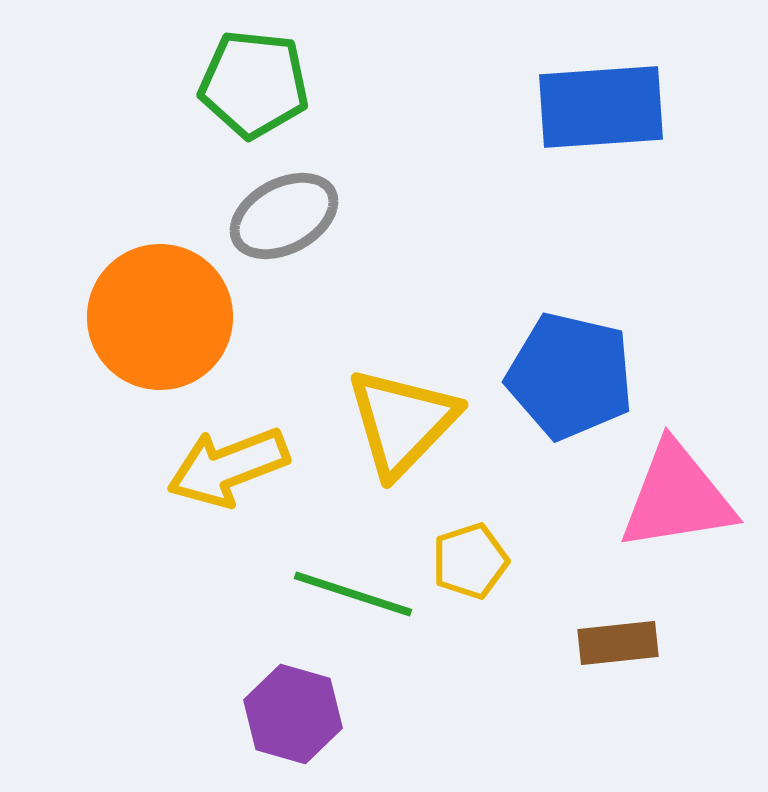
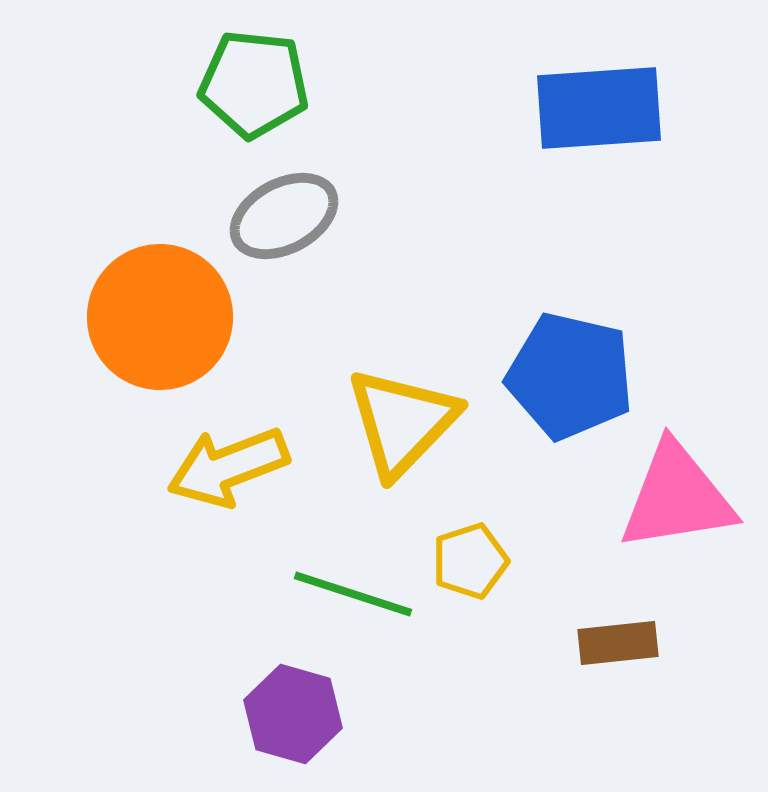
blue rectangle: moved 2 px left, 1 px down
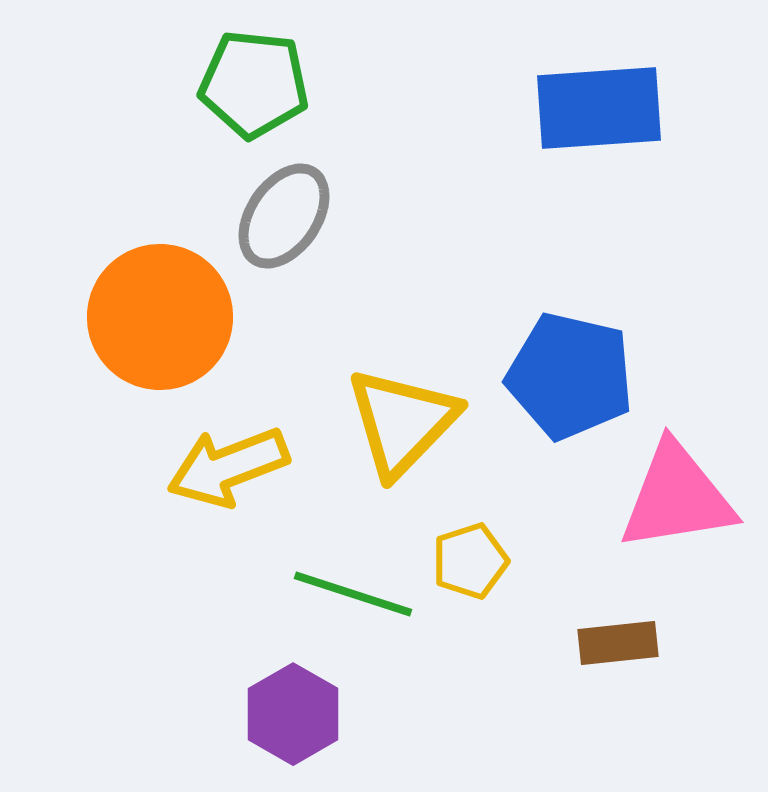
gray ellipse: rotated 28 degrees counterclockwise
purple hexagon: rotated 14 degrees clockwise
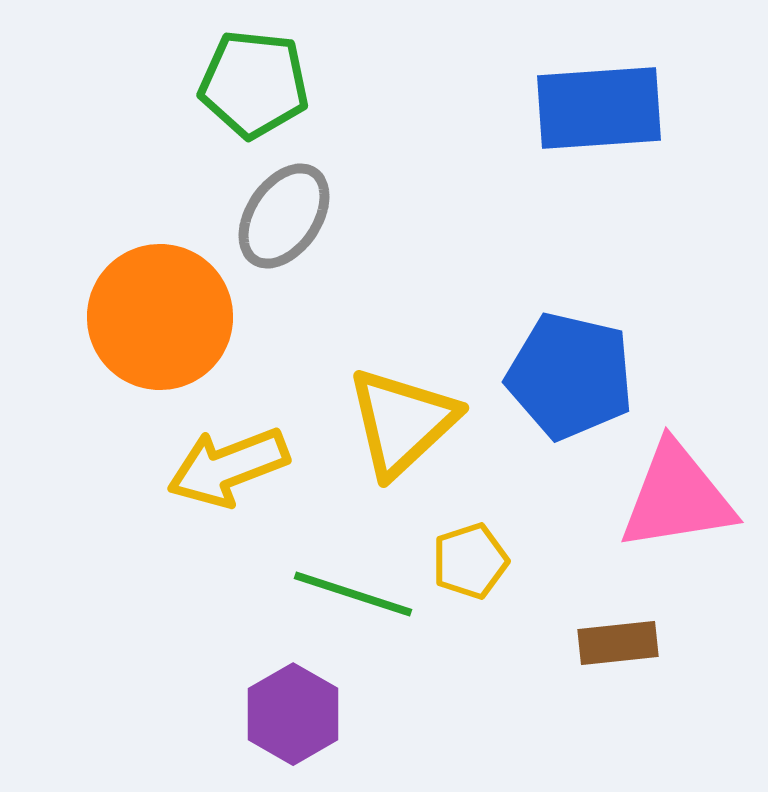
yellow triangle: rotated 3 degrees clockwise
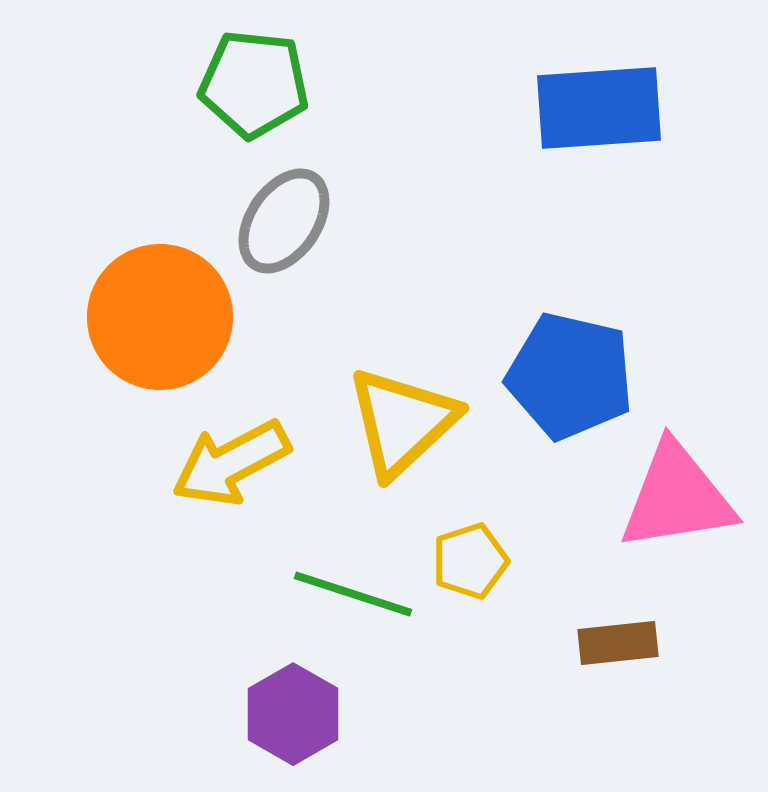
gray ellipse: moved 5 px down
yellow arrow: moved 3 px right, 4 px up; rotated 7 degrees counterclockwise
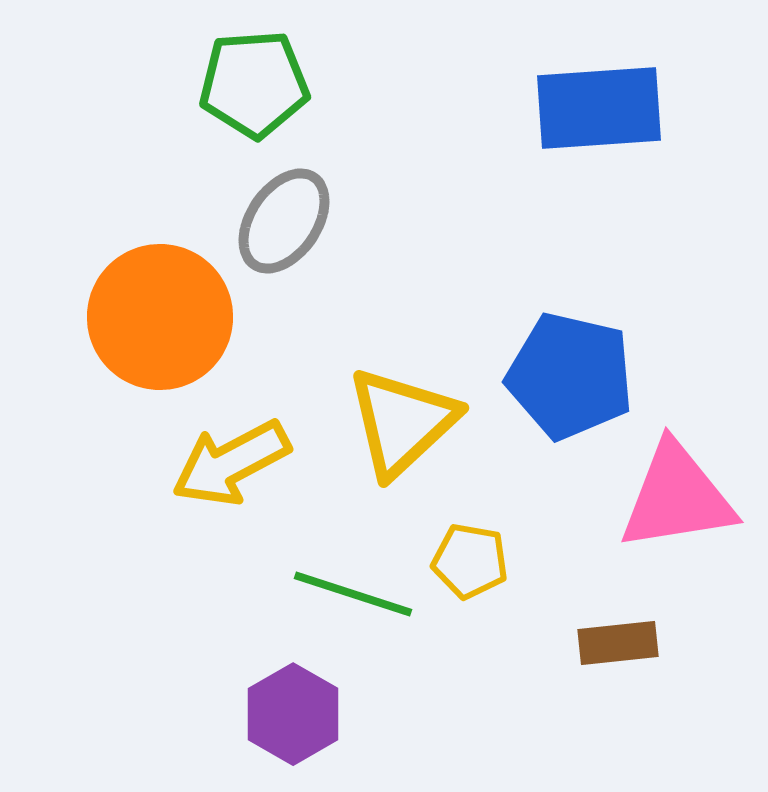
green pentagon: rotated 10 degrees counterclockwise
yellow pentagon: rotated 28 degrees clockwise
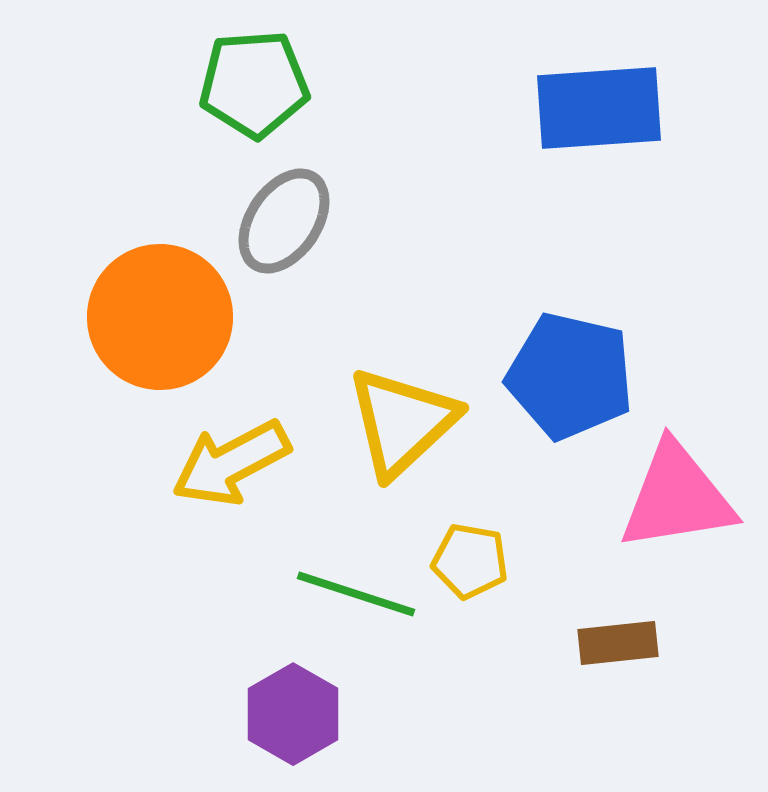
green line: moved 3 px right
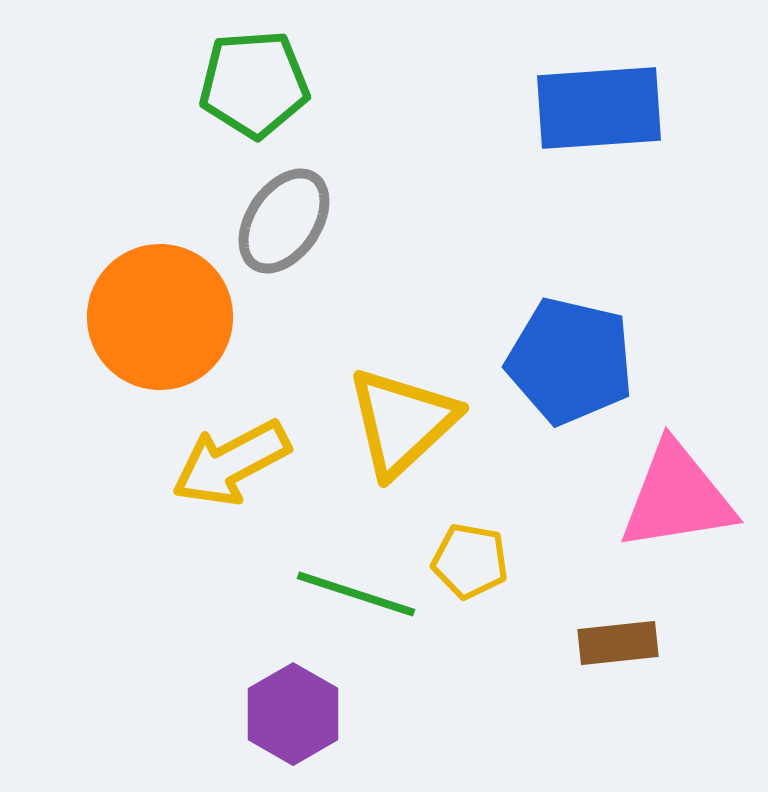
blue pentagon: moved 15 px up
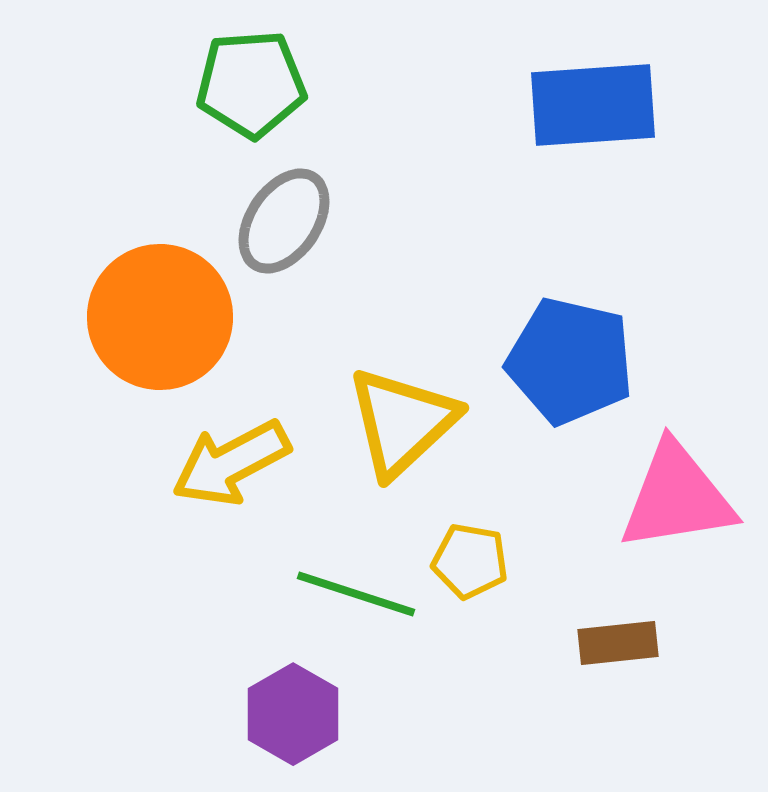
green pentagon: moved 3 px left
blue rectangle: moved 6 px left, 3 px up
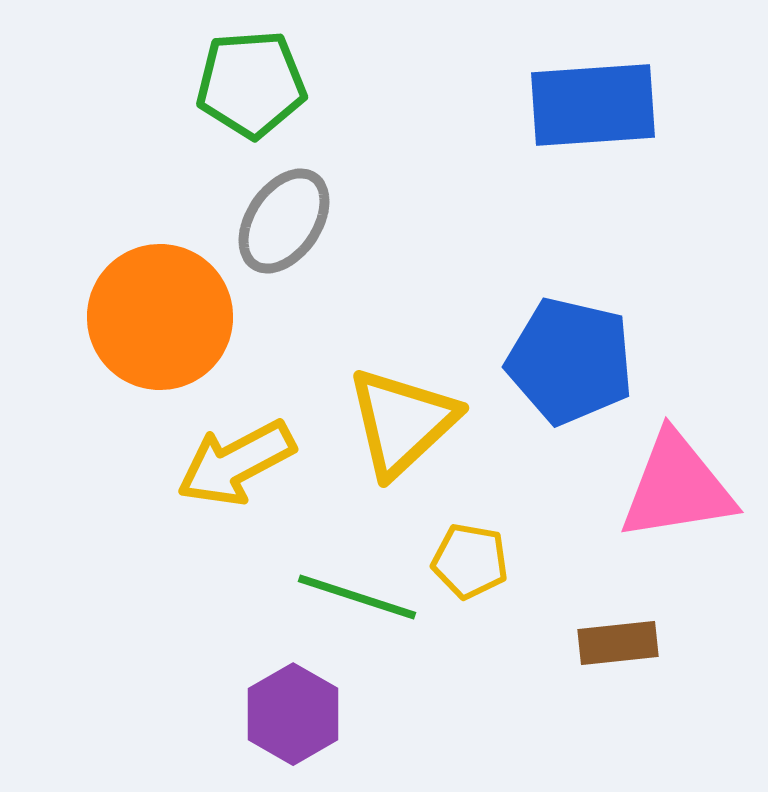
yellow arrow: moved 5 px right
pink triangle: moved 10 px up
green line: moved 1 px right, 3 px down
